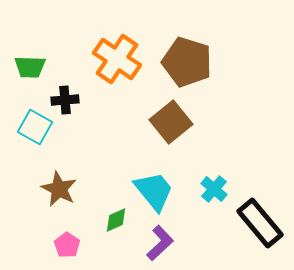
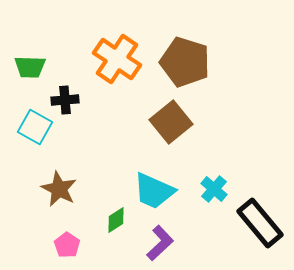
brown pentagon: moved 2 px left
cyan trapezoid: rotated 153 degrees clockwise
green diamond: rotated 8 degrees counterclockwise
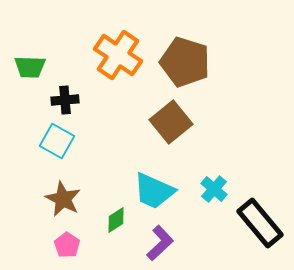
orange cross: moved 1 px right, 4 px up
cyan square: moved 22 px right, 14 px down
brown star: moved 4 px right, 10 px down
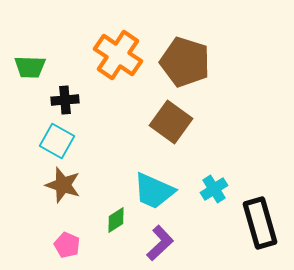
brown square: rotated 15 degrees counterclockwise
cyan cross: rotated 16 degrees clockwise
brown star: moved 14 px up; rotated 9 degrees counterclockwise
black rectangle: rotated 24 degrees clockwise
pink pentagon: rotated 10 degrees counterclockwise
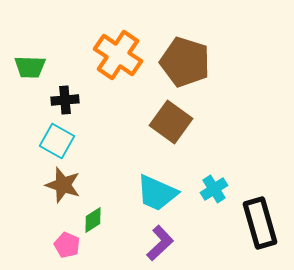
cyan trapezoid: moved 3 px right, 2 px down
green diamond: moved 23 px left
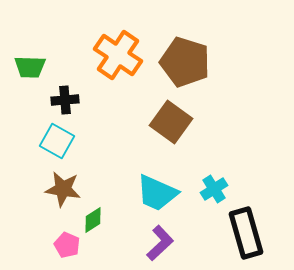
brown star: moved 4 px down; rotated 9 degrees counterclockwise
black rectangle: moved 14 px left, 10 px down
